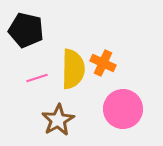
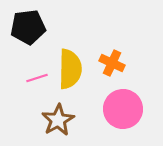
black pentagon: moved 2 px right, 3 px up; rotated 20 degrees counterclockwise
orange cross: moved 9 px right
yellow semicircle: moved 3 px left
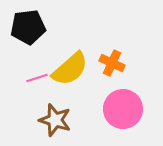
yellow semicircle: rotated 48 degrees clockwise
brown star: moved 3 px left; rotated 24 degrees counterclockwise
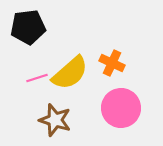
yellow semicircle: moved 4 px down
pink circle: moved 2 px left, 1 px up
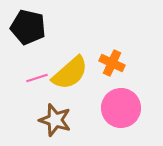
black pentagon: rotated 20 degrees clockwise
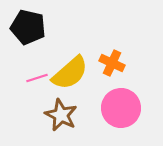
brown star: moved 6 px right, 5 px up; rotated 8 degrees clockwise
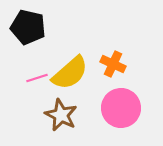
orange cross: moved 1 px right, 1 px down
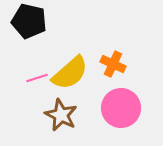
black pentagon: moved 1 px right, 6 px up
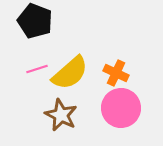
black pentagon: moved 6 px right; rotated 8 degrees clockwise
orange cross: moved 3 px right, 9 px down
pink line: moved 9 px up
